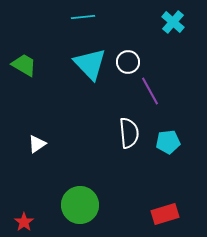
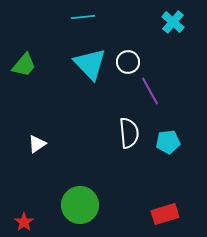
green trapezoid: rotated 100 degrees clockwise
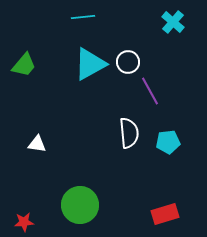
cyan triangle: rotated 45 degrees clockwise
white triangle: rotated 42 degrees clockwise
red star: rotated 30 degrees clockwise
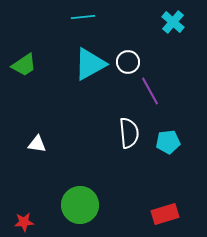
green trapezoid: rotated 16 degrees clockwise
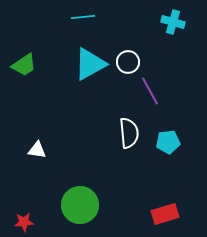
cyan cross: rotated 25 degrees counterclockwise
white triangle: moved 6 px down
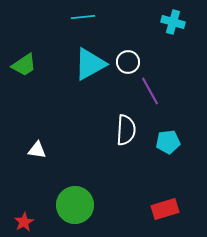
white semicircle: moved 3 px left, 3 px up; rotated 8 degrees clockwise
green circle: moved 5 px left
red rectangle: moved 5 px up
red star: rotated 24 degrees counterclockwise
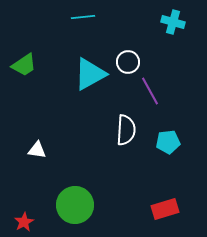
cyan triangle: moved 10 px down
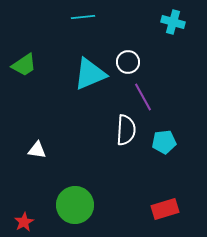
cyan triangle: rotated 6 degrees clockwise
purple line: moved 7 px left, 6 px down
cyan pentagon: moved 4 px left
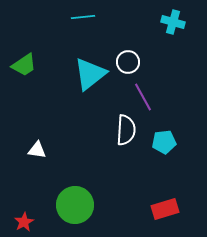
cyan triangle: rotated 15 degrees counterclockwise
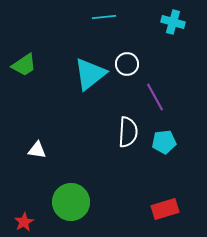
cyan line: moved 21 px right
white circle: moved 1 px left, 2 px down
purple line: moved 12 px right
white semicircle: moved 2 px right, 2 px down
green circle: moved 4 px left, 3 px up
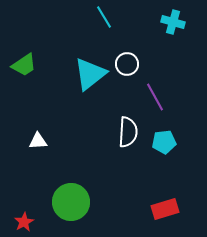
cyan line: rotated 65 degrees clockwise
white triangle: moved 1 px right, 9 px up; rotated 12 degrees counterclockwise
